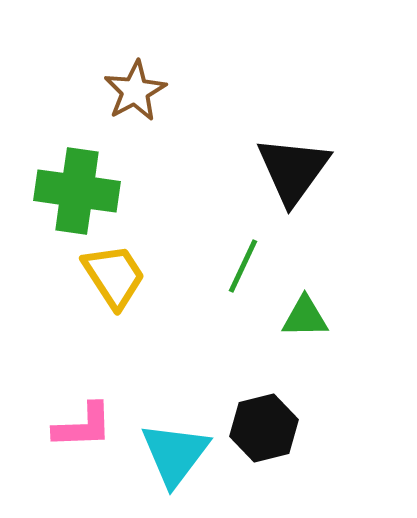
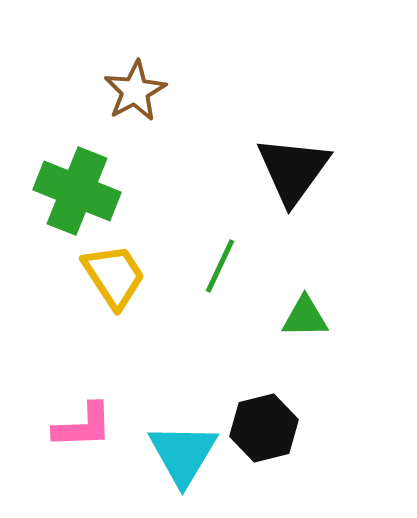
green cross: rotated 14 degrees clockwise
green line: moved 23 px left
cyan triangle: moved 8 px right; rotated 6 degrees counterclockwise
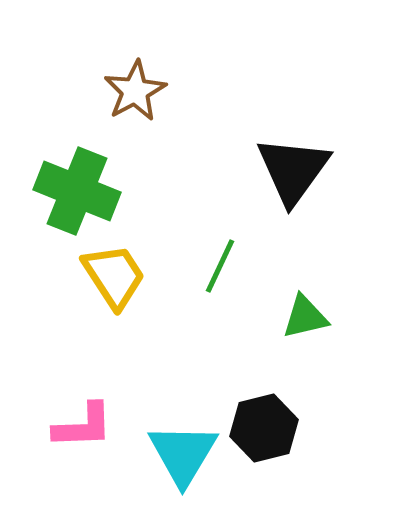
green triangle: rotated 12 degrees counterclockwise
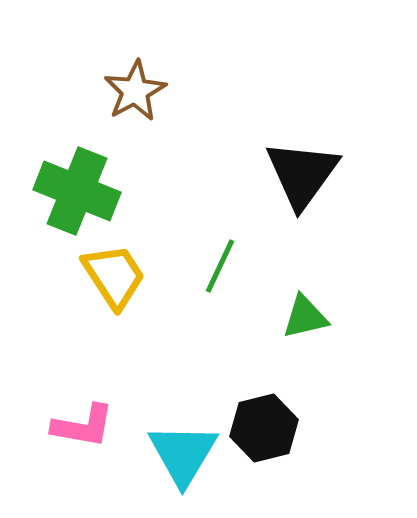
black triangle: moved 9 px right, 4 px down
pink L-shape: rotated 12 degrees clockwise
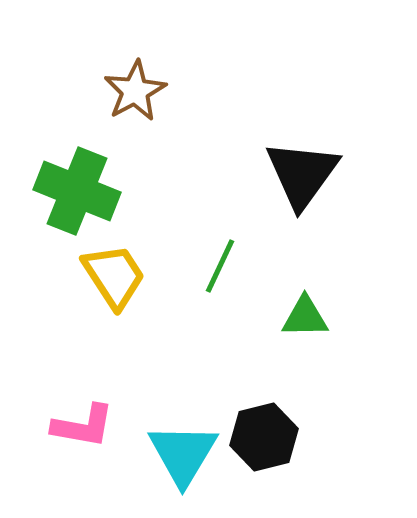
green triangle: rotated 12 degrees clockwise
black hexagon: moved 9 px down
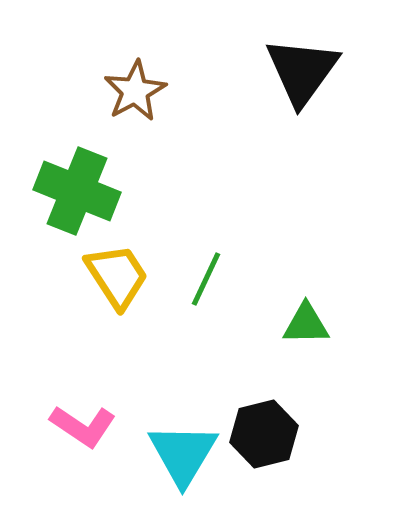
black triangle: moved 103 px up
green line: moved 14 px left, 13 px down
yellow trapezoid: moved 3 px right
green triangle: moved 1 px right, 7 px down
pink L-shape: rotated 24 degrees clockwise
black hexagon: moved 3 px up
